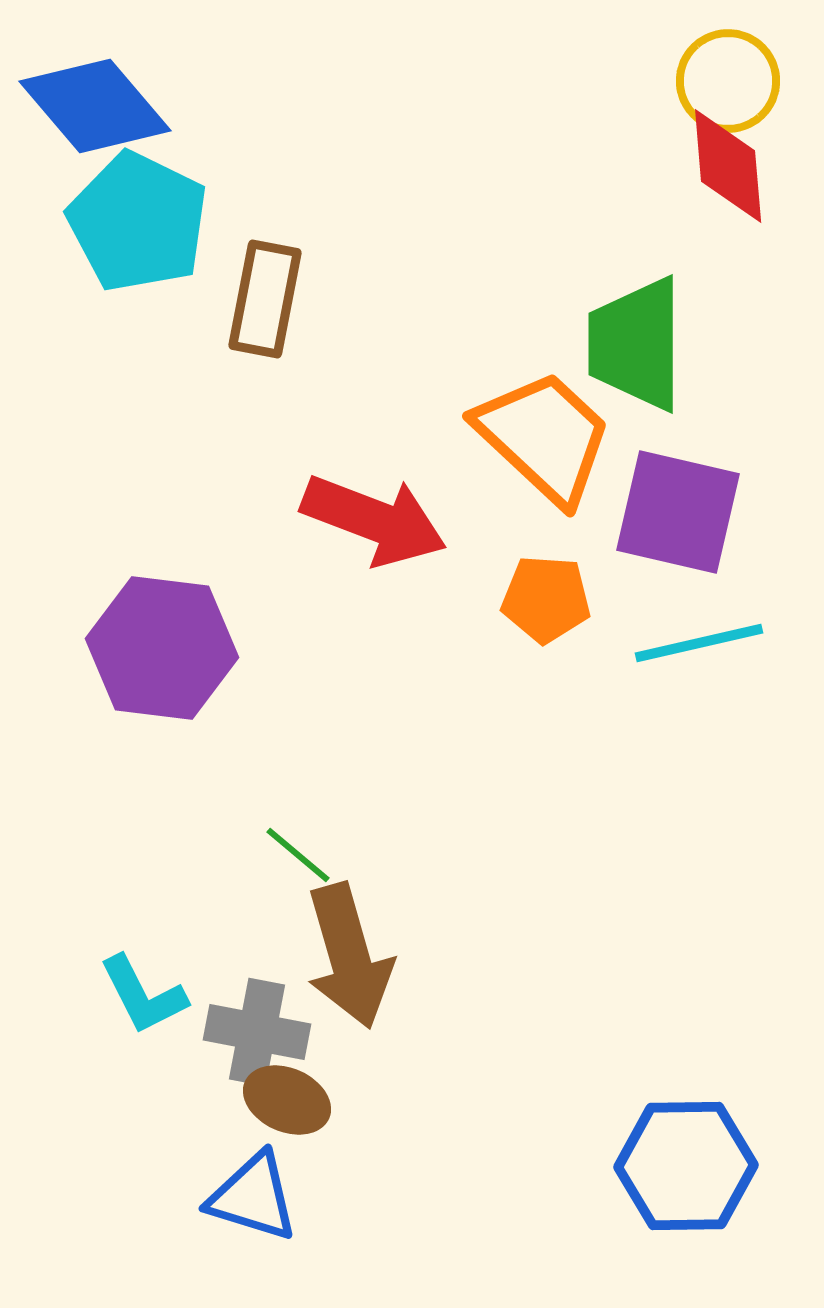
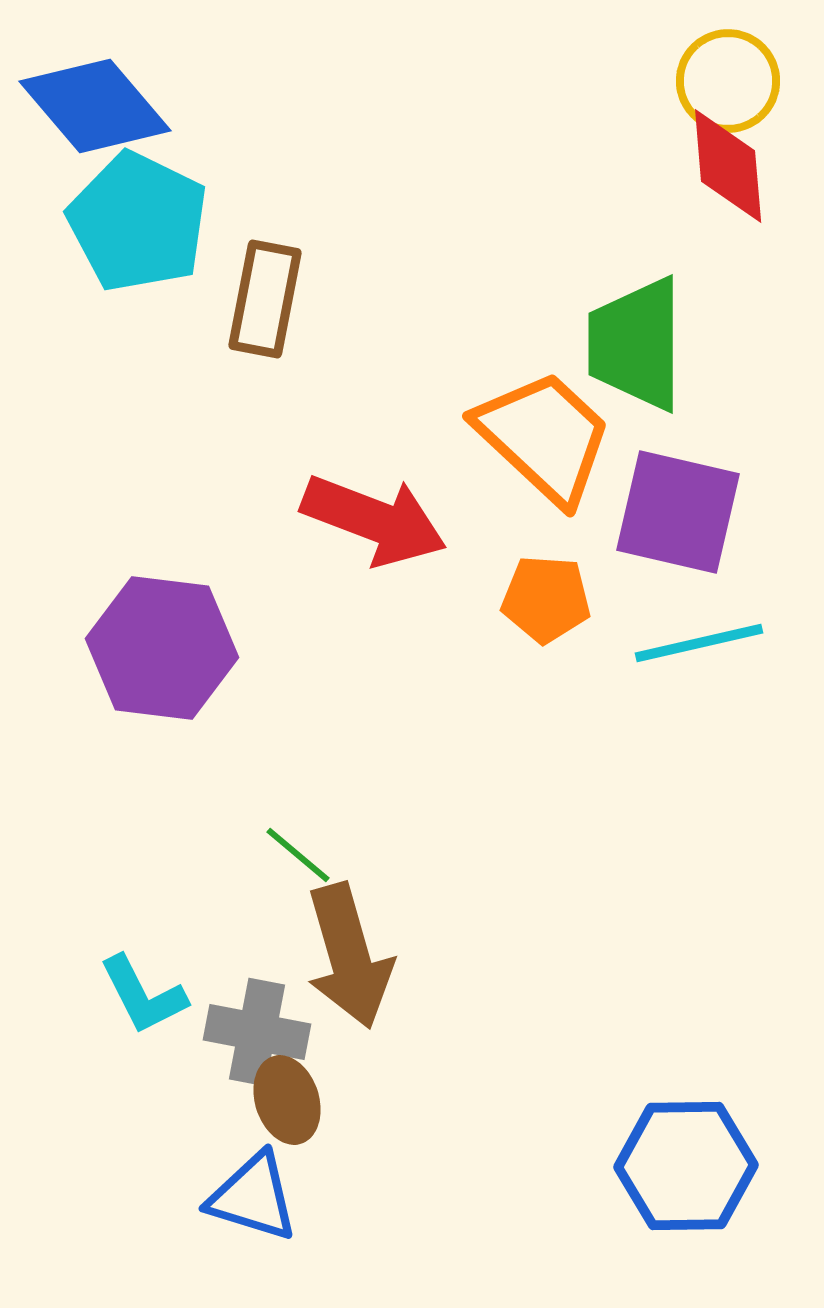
brown ellipse: rotated 48 degrees clockwise
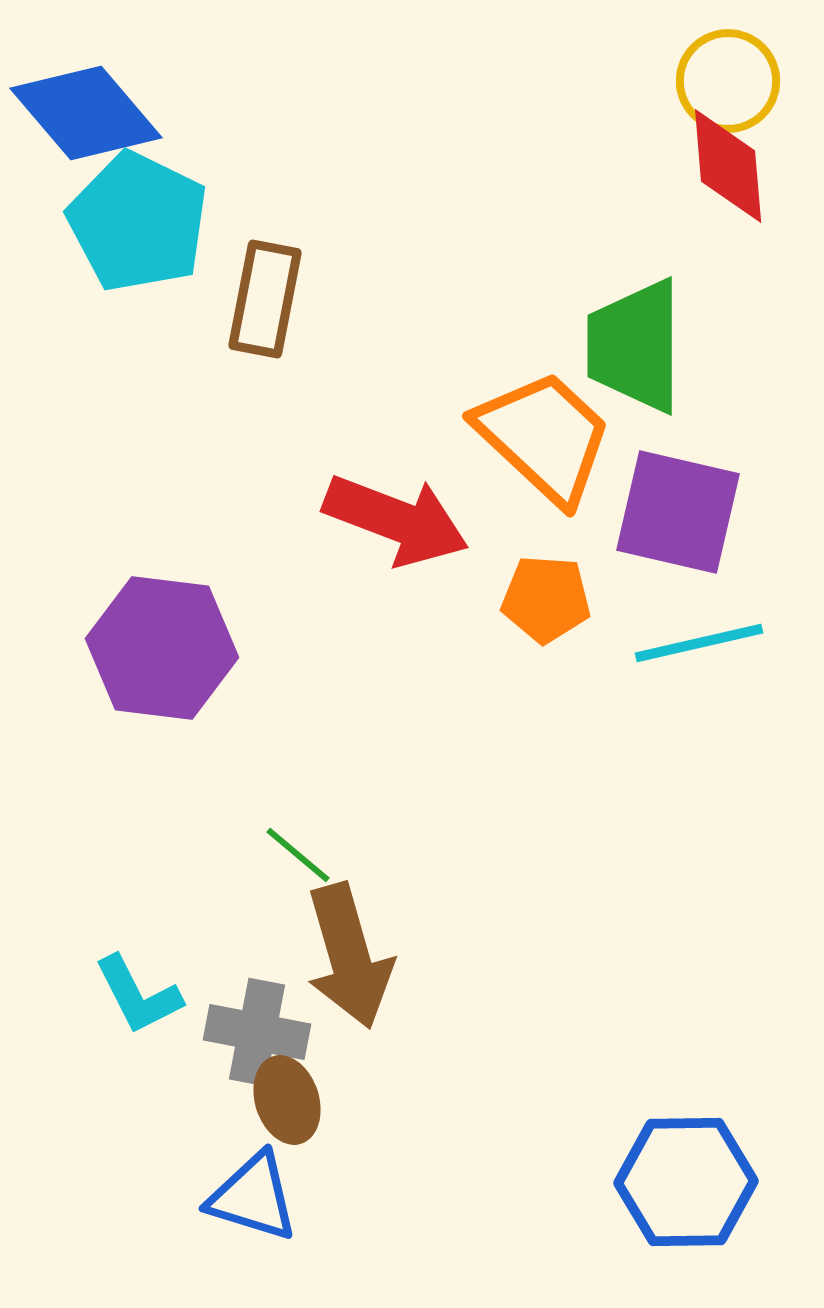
blue diamond: moved 9 px left, 7 px down
green trapezoid: moved 1 px left, 2 px down
red arrow: moved 22 px right
cyan L-shape: moved 5 px left
blue hexagon: moved 16 px down
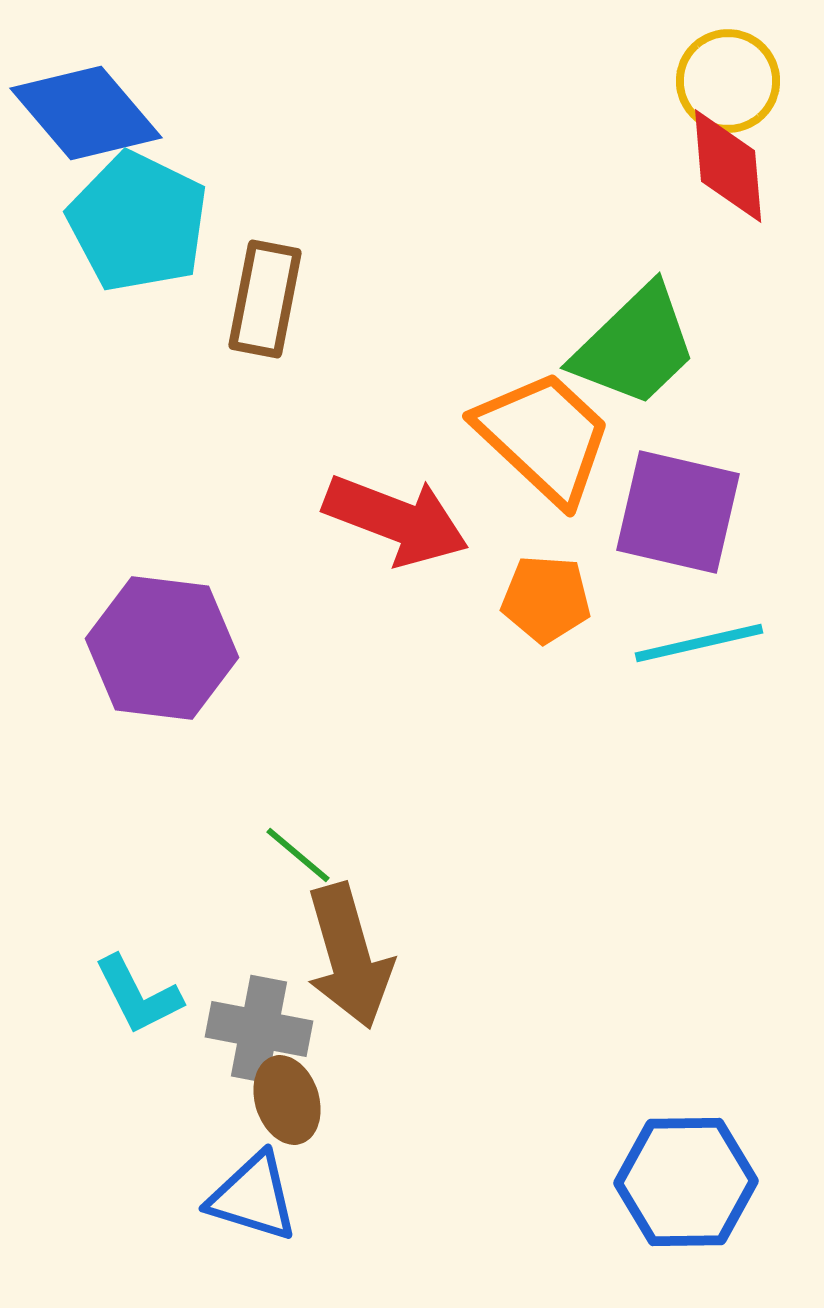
green trapezoid: rotated 134 degrees counterclockwise
gray cross: moved 2 px right, 3 px up
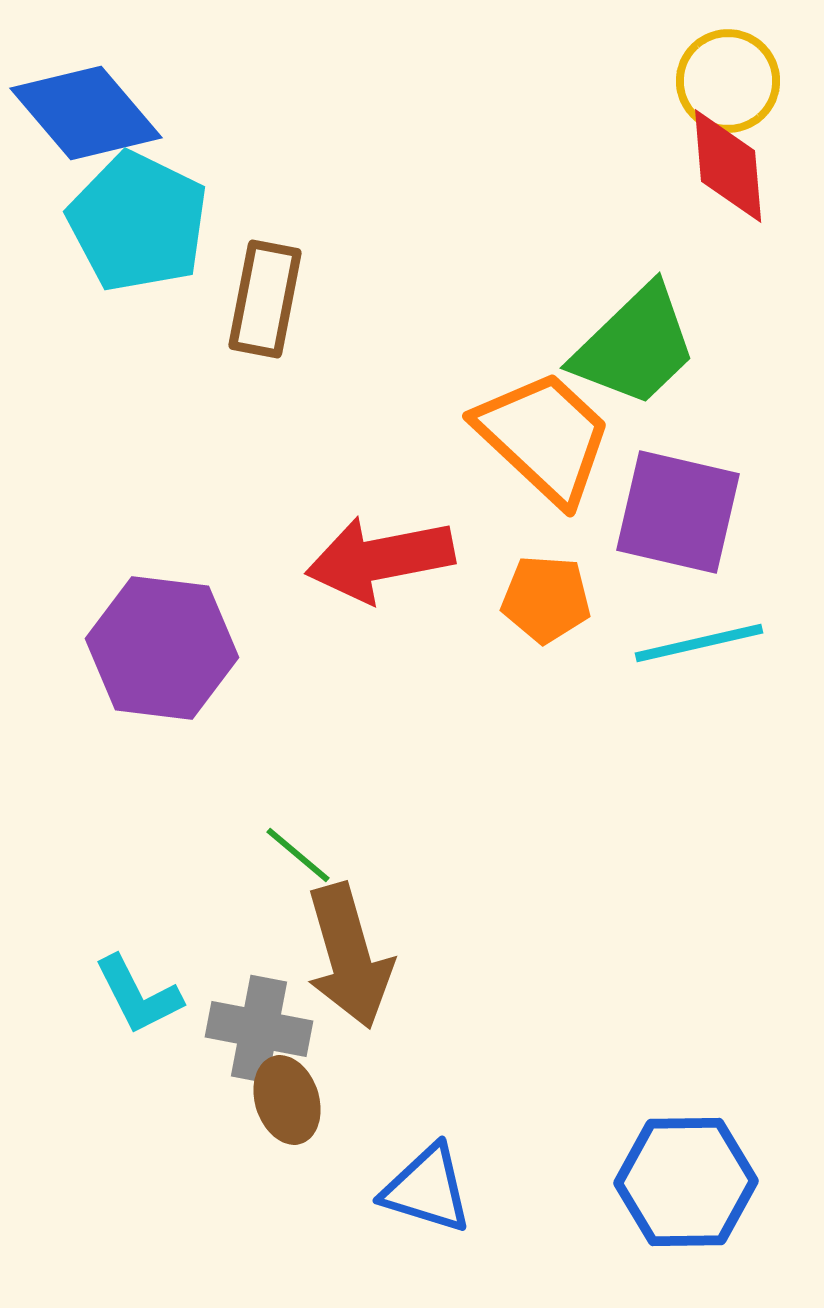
red arrow: moved 16 px left, 39 px down; rotated 148 degrees clockwise
blue triangle: moved 174 px right, 8 px up
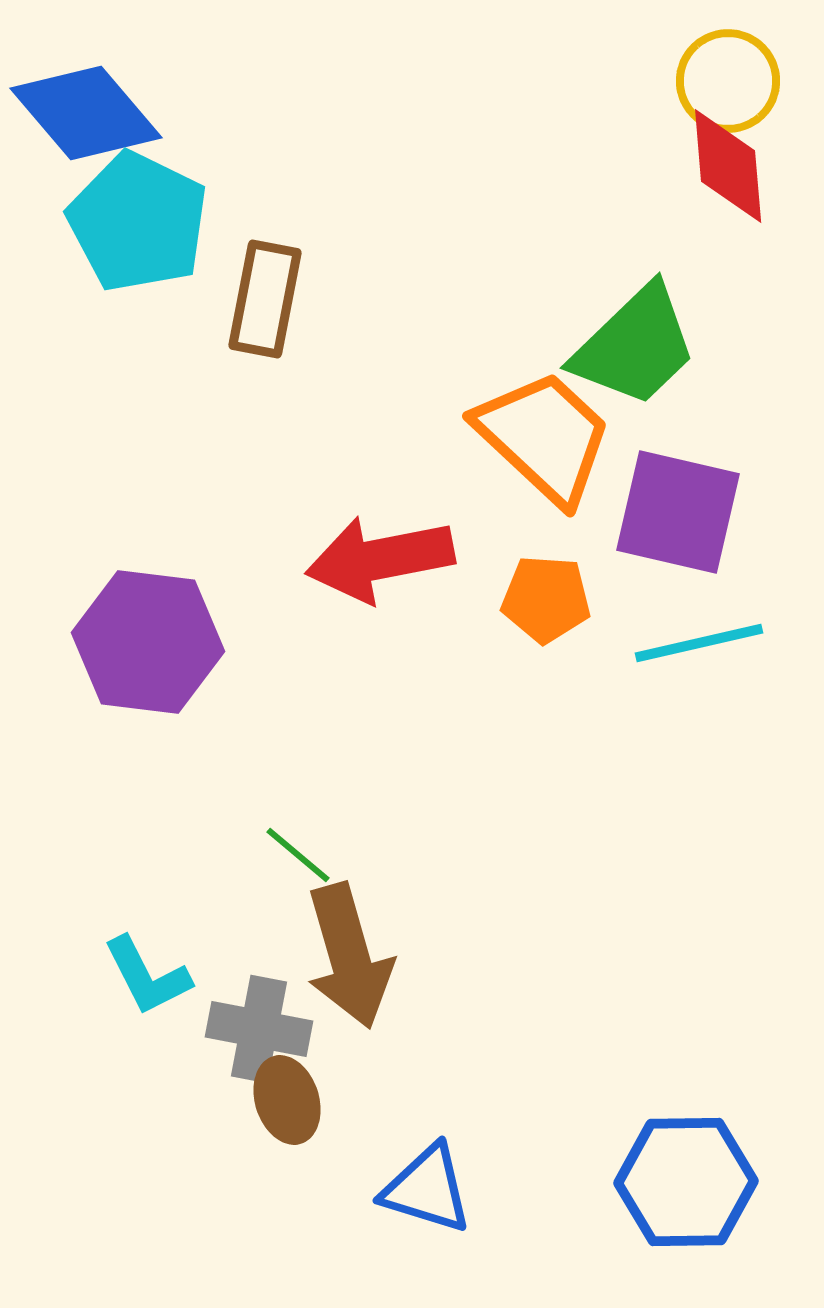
purple hexagon: moved 14 px left, 6 px up
cyan L-shape: moved 9 px right, 19 px up
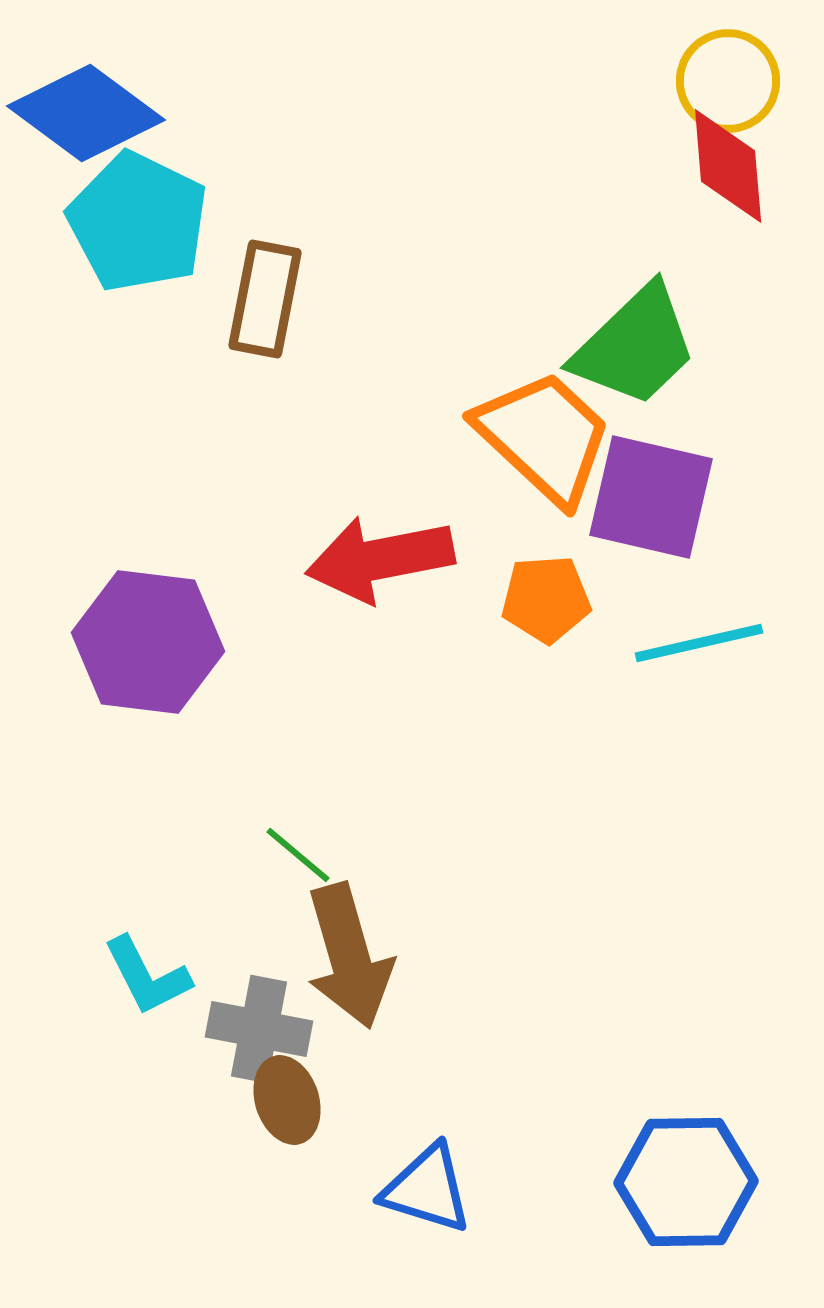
blue diamond: rotated 13 degrees counterclockwise
purple square: moved 27 px left, 15 px up
orange pentagon: rotated 8 degrees counterclockwise
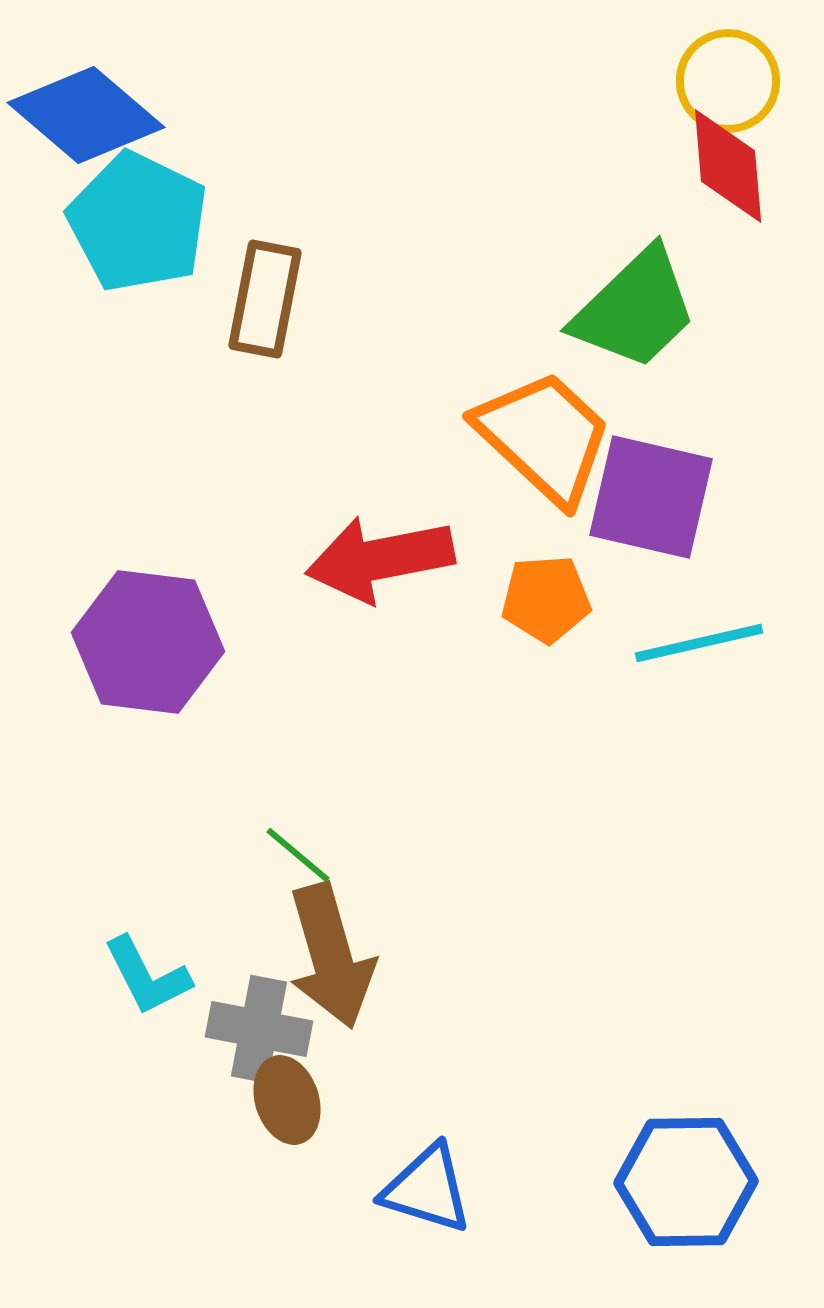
blue diamond: moved 2 px down; rotated 4 degrees clockwise
green trapezoid: moved 37 px up
brown arrow: moved 18 px left
